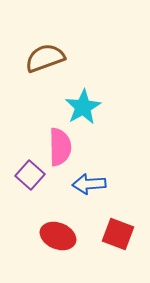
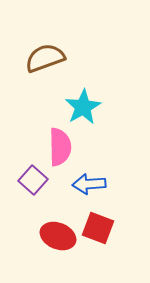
purple square: moved 3 px right, 5 px down
red square: moved 20 px left, 6 px up
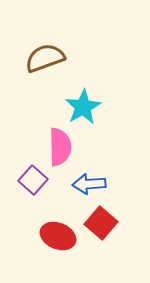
red square: moved 3 px right, 5 px up; rotated 20 degrees clockwise
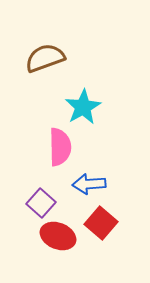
purple square: moved 8 px right, 23 px down
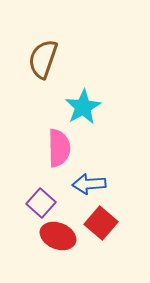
brown semicircle: moved 2 px left, 1 px down; rotated 51 degrees counterclockwise
pink semicircle: moved 1 px left, 1 px down
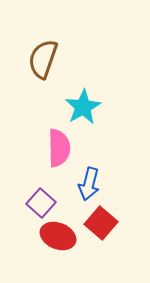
blue arrow: rotated 72 degrees counterclockwise
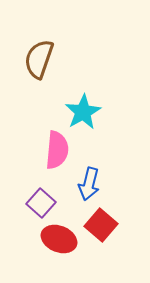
brown semicircle: moved 4 px left
cyan star: moved 5 px down
pink semicircle: moved 2 px left, 2 px down; rotated 6 degrees clockwise
red square: moved 2 px down
red ellipse: moved 1 px right, 3 px down
